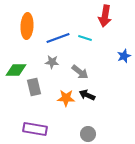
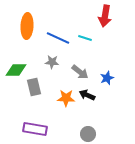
blue line: rotated 45 degrees clockwise
blue star: moved 17 px left, 22 px down
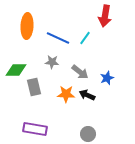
cyan line: rotated 72 degrees counterclockwise
orange star: moved 4 px up
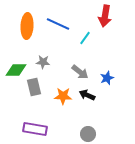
blue line: moved 14 px up
gray star: moved 9 px left
orange star: moved 3 px left, 2 px down
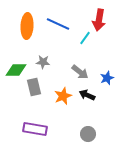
red arrow: moved 6 px left, 4 px down
orange star: rotated 24 degrees counterclockwise
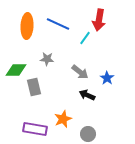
gray star: moved 4 px right, 3 px up
blue star: rotated 16 degrees counterclockwise
orange star: moved 23 px down
